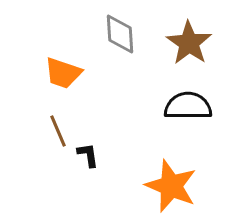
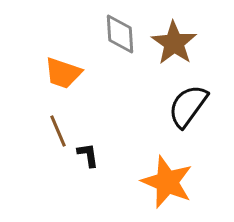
brown star: moved 15 px left
black semicircle: rotated 54 degrees counterclockwise
orange star: moved 4 px left, 4 px up
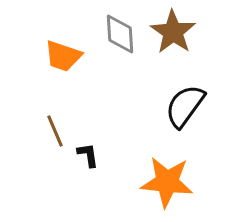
brown star: moved 1 px left, 11 px up
orange trapezoid: moved 17 px up
black semicircle: moved 3 px left
brown line: moved 3 px left
orange star: rotated 16 degrees counterclockwise
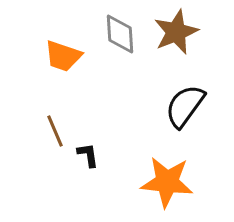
brown star: moved 3 px right; rotated 15 degrees clockwise
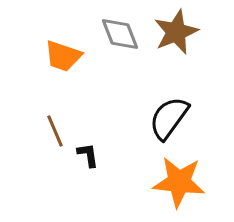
gray diamond: rotated 18 degrees counterclockwise
black semicircle: moved 16 px left, 12 px down
orange star: moved 12 px right
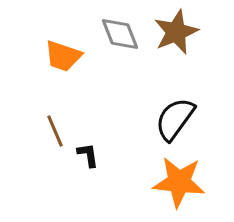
black semicircle: moved 6 px right, 1 px down
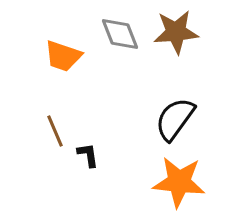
brown star: rotated 18 degrees clockwise
